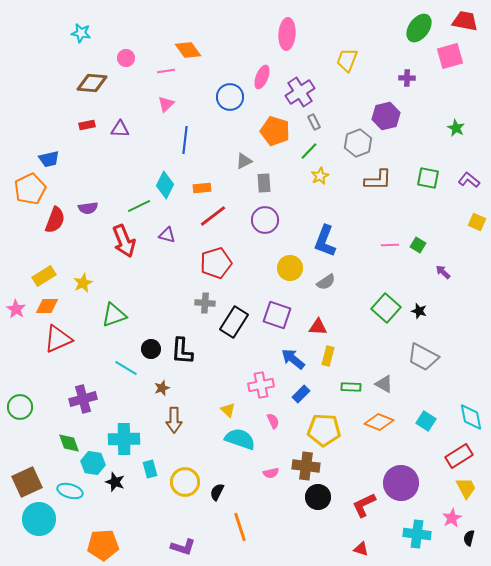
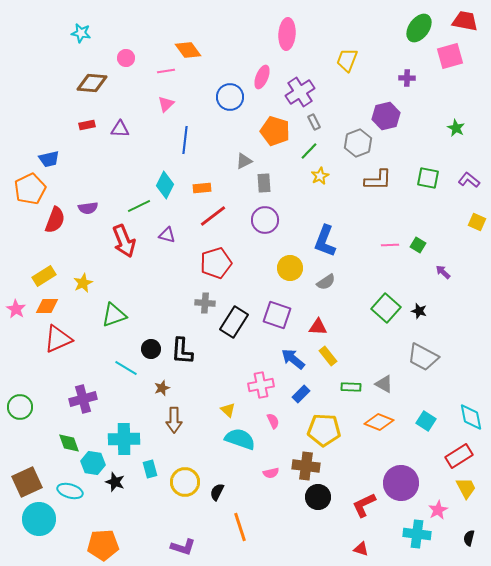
yellow rectangle at (328, 356): rotated 54 degrees counterclockwise
pink star at (452, 518): moved 14 px left, 8 px up
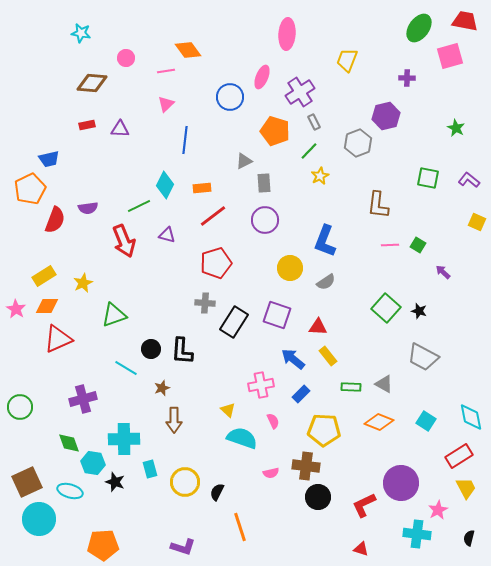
brown L-shape at (378, 180): moved 25 px down; rotated 96 degrees clockwise
cyan semicircle at (240, 439): moved 2 px right, 1 px up
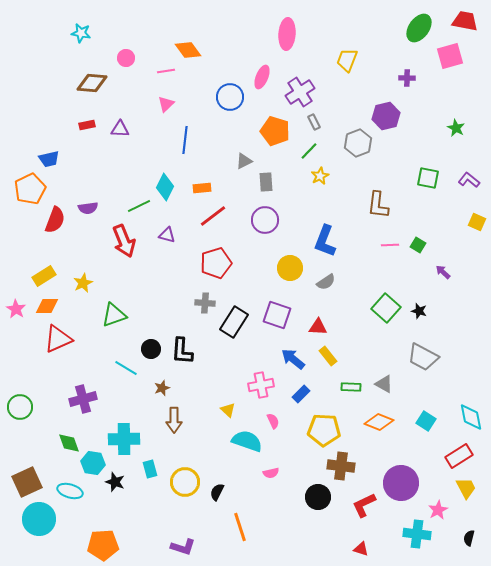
gray rectangle at (264, 183): moved 2 px right, 1 px up
cyan diamond at (165, 185): moved 2 px down
cyan semicircle at (242, 438): moved 5 px right, 3 px down
brown cross at (306, 466): moved 35 px right
